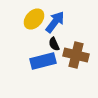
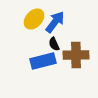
brown cross: rotated 15 degrees counterclockwise
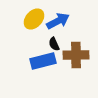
blue arrow: moved 3 px right, 1 px up; rotated 25 degrees clockwise
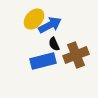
blue arrow: moved 8 px left, 4 px down
brown cross: rotated 20 degrees counterclockwise
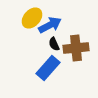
yellow ellipse: moved 2 px left, 1 px up
brown cross: moved 7 px up; rotated 15 degrees clockwise
blue rectangle: moved 5 px right, 7 px down; rotated 35 degrees counterclockwise
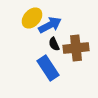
blue rectangle: rotated 75 degrees counterclockwise
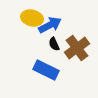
yellow ellipse: rotated 60 degrees clockwise
brown cross: moved 1 px right; rotated 30 degrees counterclockwise
blue rectangle: moved 2 px left, 2 px down; rotated 30 degrees counterclockwise
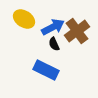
yellow ellipse: moved 8 px left, 1 px down; rotated 20 degrees clockwise
blue arrow: moved 3 px right, 2 px down
brown cross: moved 17 px up
